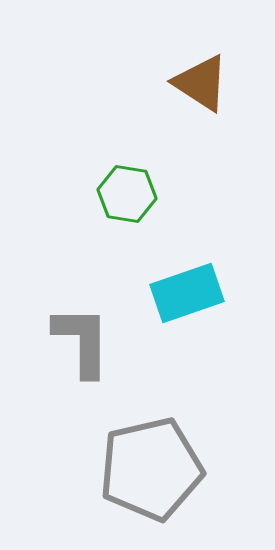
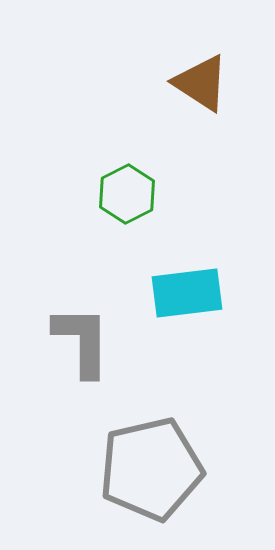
green hexagon: rotated 24 degrees clockwise
cyan rectangle: rotated 12 degrees clockwise
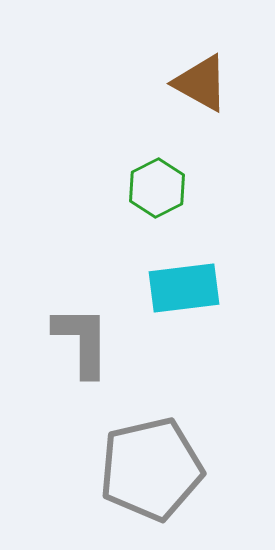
brown triangle: rotated 4 degrees counterclockwise
green hexagon: moved 30 px right, 6 px up
cyan rectangle: moved 3 px left, 5 px up
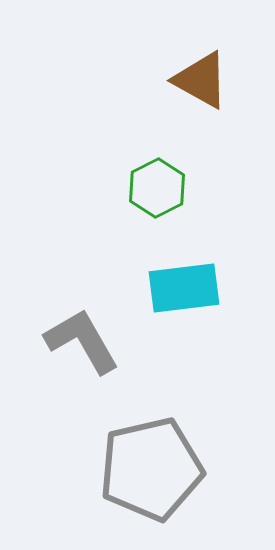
brown triangle: moved 3 px up
gray L-shape: rotated 30 degrees counterclockwise
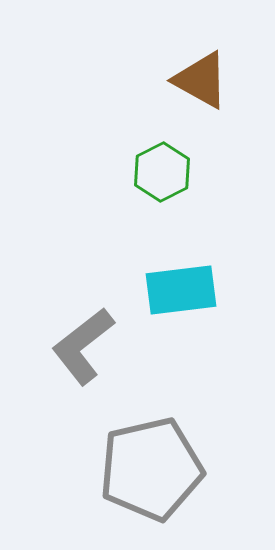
green hexagon: moved 5 px right, 16 px up
cyan rectangle: moved 3 px left, 2 px down
gray L-shape: moved 1 px right, 5 px down; rotated 98 degrees counterclockwise
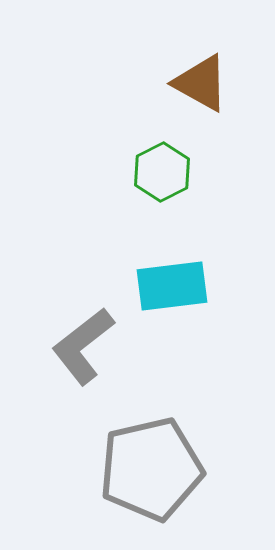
brown triangle: moved 3 px down
cyan rectangle: moved 9 px left, 4 px up
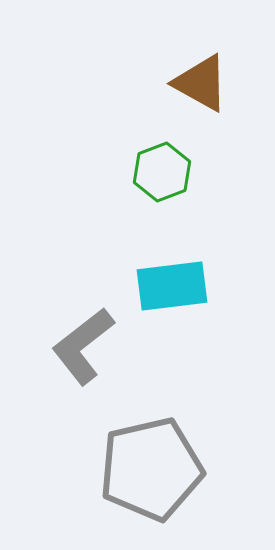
green hexagon: rotated 6 degrees clockwise
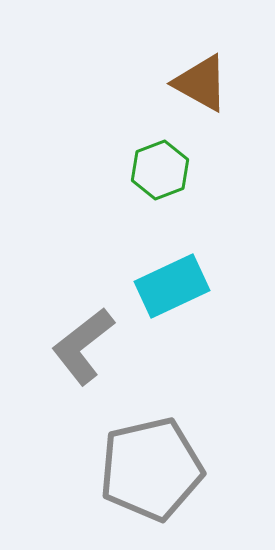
green hexagon: moved 2 px left, 2 px up
cyan rectangle: rotated 18 degrees counterclockwise
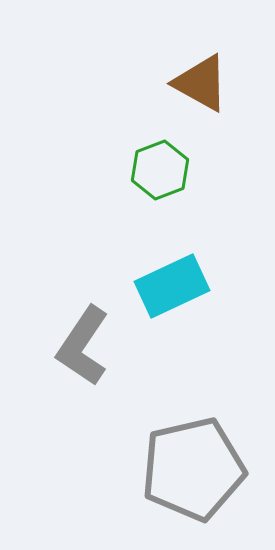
gray L-shape: rotated 18 degrees counterclockwise
gray pentagon: moved 42 px right
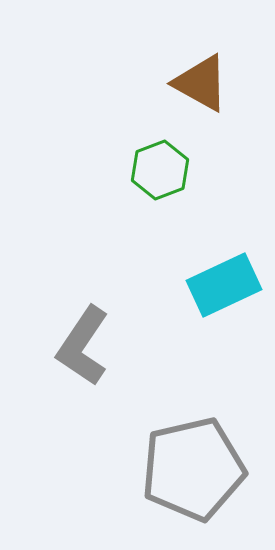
cyan rectangle: moved 52 px right, 1 px up
